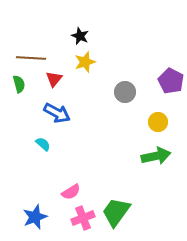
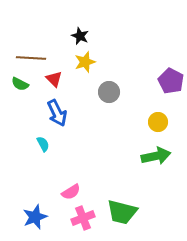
red triangle: rotated 24 degrees counterclockwise
green semicircle: moved 1 px right; rotated 132 degrees clockwise
gray circle: moved 16 px left
blue arrow: rotated 36 degrees clockwise
cyan semicircle: rotated 21 degrees clockwise
green trapezoid: moved 6 px right; rotated 112 degrees counterclockwise
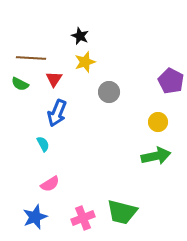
red triangle: rotated 18 degrees clockwise
blue arrow: rotated 48 degrees clockwise
pink semicircle: moved 21 px left, 8 px up
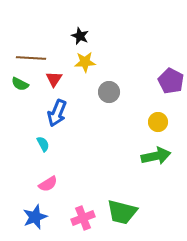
yellow star: rotated 15 degrees clockwise
pink semicircle: moved 2 px left
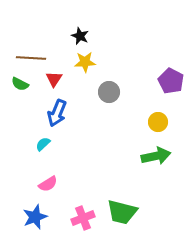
cyan semicircle: rotated 105 degrees counterclockwise
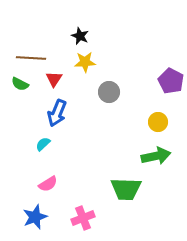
green trapezoid: moved 4 px right, 23 px up; rotated 12 degrees counterclockwise
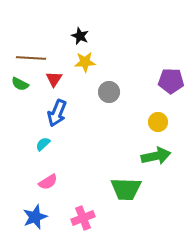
purple pentagon: rotated 25 degrees counterclockwise
pink semicircle: moved 2 px up
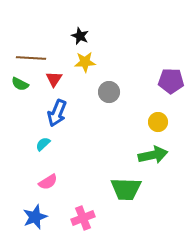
green arrow: moved 3 px left, 1 px up
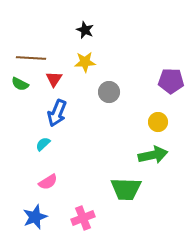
black star: moved 5 px right, 6 px up
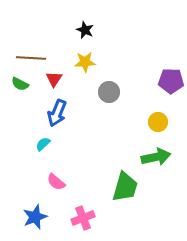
green arrow: moved 3 px right, 2 px down
pink semicircle: moved 8 px right; rotated 72 degrees clockwise
green trapezoid: moved 1 px left, 2 px up; rotated 76 degrees counterclockwise
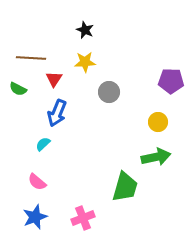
green semicircle: moved 2 px left, 5 px down
pink semicircle: moved 19 px left
